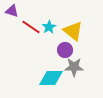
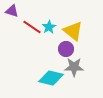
red line: moved 1 px right
purple circle: moved 1 px right, 1 px up
cyan diamond: rotated 15 degrees clockwise
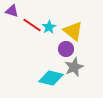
red line: moved 2 px up
gray star: rotated 24 degrees counterclockwise
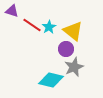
cyan diamond: moved 2 px down
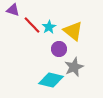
purple triangle: moved 1 px right, 1 px up
red line: rotated 12 degrees clockwise
purple circle: moved 7 px left
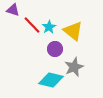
purple circle: moved 4 px left
